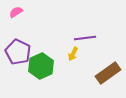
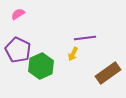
pink semicircle: moved 2 px right, 2 px down
purple pentagon: moved 2 px up
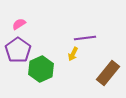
pink semicircle: moved 1 px right, 10 px down
purple pentagon: rotated 10 degrees clockwise
green hexagon: moved 3 px down
brown rectangle: rotated 15 degrees counterclockwise
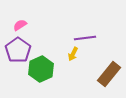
pink semicircle: moved 1 px right, 1 px down
brown rectangle: moved 1 px right, 1 px down
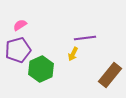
purple pentagon: rotated 20 degrees clockwise
brown rectangle: moved 1 px right, 1 px down
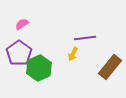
pink semicircle: moved 2 px right, 1 px up
purple pentagon: moved 1 px right, 3 px down; rotated 20 degrees counterclockwise
green hexagon: moved 2 px left, 1 px up
brown rectangle: moved 8 px up
